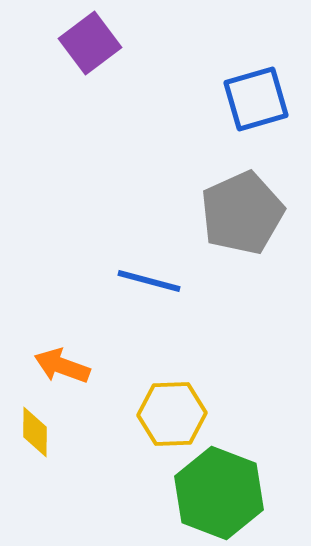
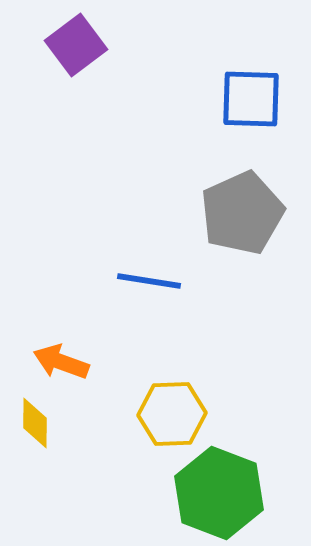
purple square: moved 14 px left, 2 px down
blue square: moved 5 px left; rotated 18 degrees clockwise
blue line: rotated 6 degrees counterclockwise
orange arrow: moved 1 px left, 4 px up
yellow diamond: moved 9 px up
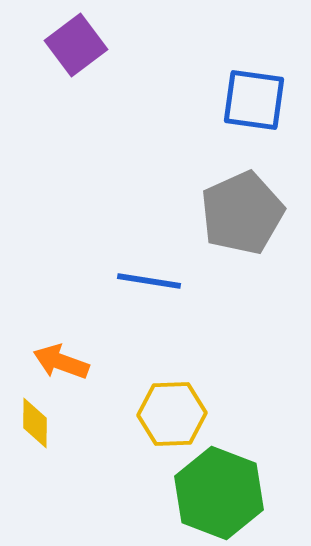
blue square: moved 3 px right, 1 px down; rotated 6 degrees clockwise
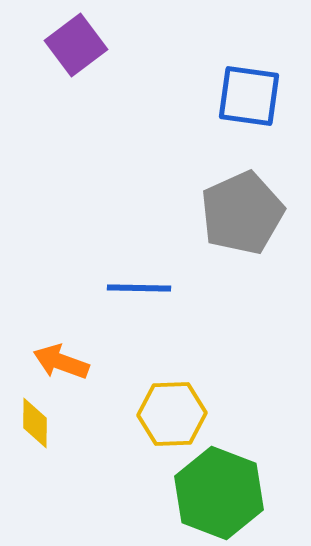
blue square: moved 5 px left, 4 px up
blue line: moved 10 px left, 7 px down; rotated 8 degrees counterclockwise
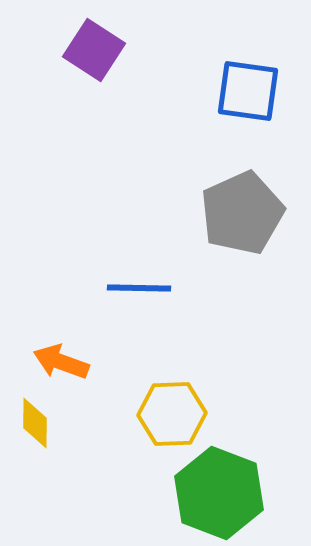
purple square: moved 18 px right, 5 px down; rotated 20 degrees counterclockwise
blue square: moved 1 px left, 5 px up
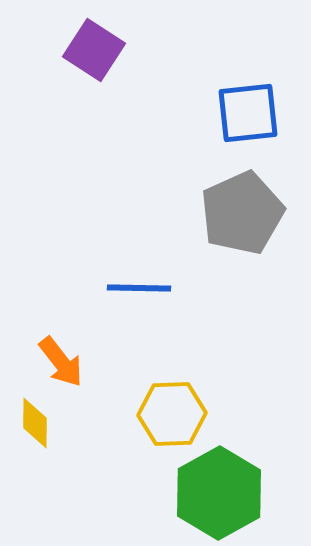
blue square: moved 22 px down; rotated 14 degrees counterclockwise
orange arrow: rotated 148 degrees counterclockwise
green hexagon: rotated 10 degrees clockwise
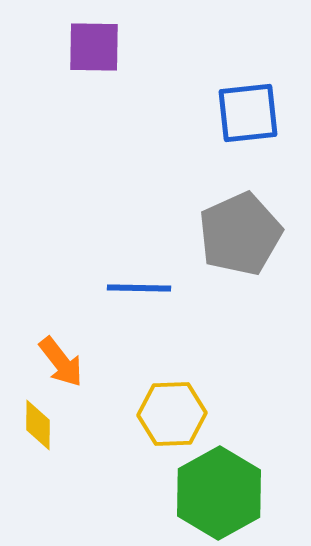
purple square: moved 3 px up; rotated 32 degrees counterclockwise
gray pentagon: moved 2 px left, 21 px down
yellow diamond: moved 3 px right, 2 px down
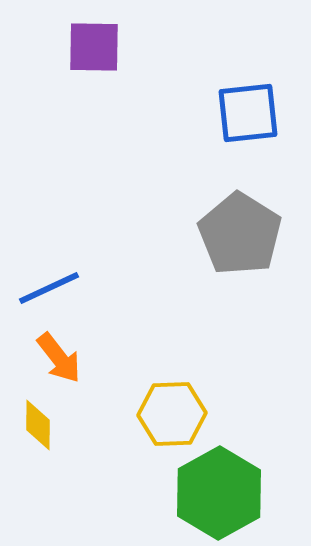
gray pentagon: rotated 16 degrees counterclockwise
blue line: moved 90 px left; rotated 26 degrees counterclockwise
orange arrow: moved 2 px left, 4 px up
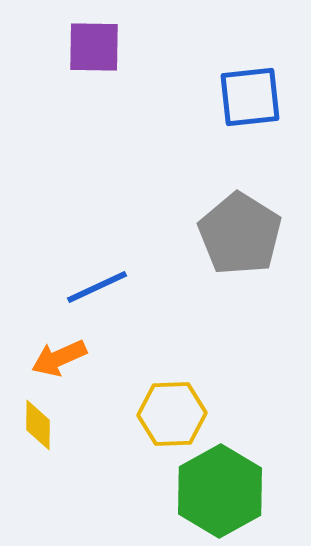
blue square: moved 2 px right, 16 px up
blue line: moved 48 px right, 1 px up
orange arrow: rotated 104 degrees clockwise
green hexagon: moved 1 px right, 2 px up
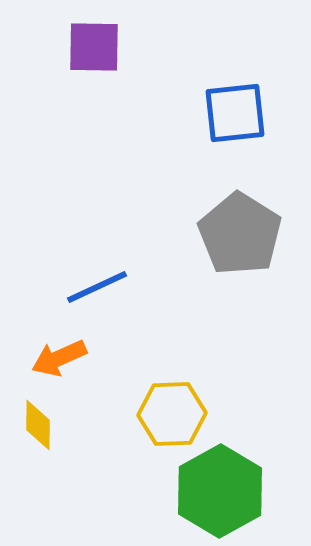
blue square: moved 15 px left, 16 px down
